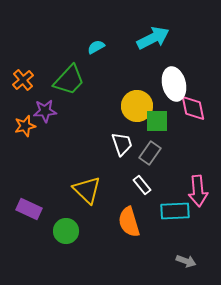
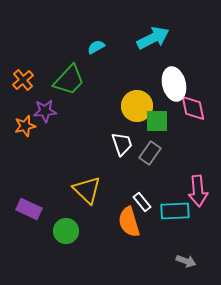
white rectangle: moved 17 px down
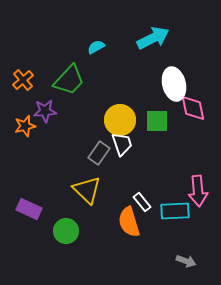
yellow circle: moved 17 px left, 14 px down
gray rectangle: moved 51 px left
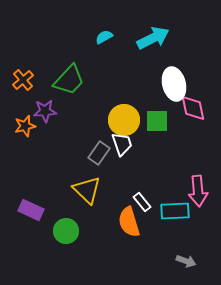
cyan semicircle: moved 8 px right, 10 px up
yellow circle: moved 4 px right
purple rectangle: moved 2 px right, 1 px down
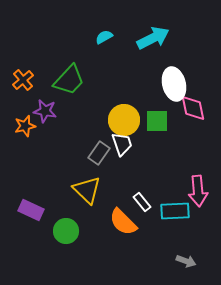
purple star: rotated 15 degrees clockwise
orange semicircle: moved 6 px left; rotated 28 degrees counterclockwise
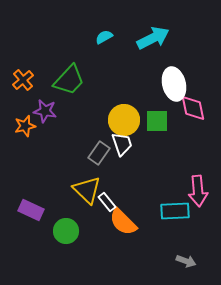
white rectangle: moved 35 px left
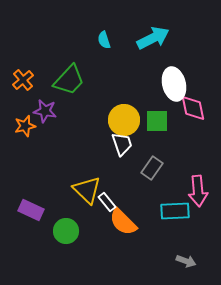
cyan semicircle: moved 3 px down; rotated 78 degrees counterclockwise
gray rectangle: moved 53 px right, 15 px down
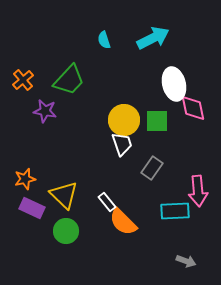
orange star: moved 53 px down
yellow triangle: moved 23 px left, 5 px down
purple rectangle: moved 1 px right, 2 px up
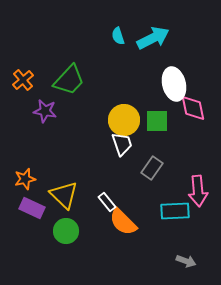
cyan semicircle: moved 14 px right, 4 px up
